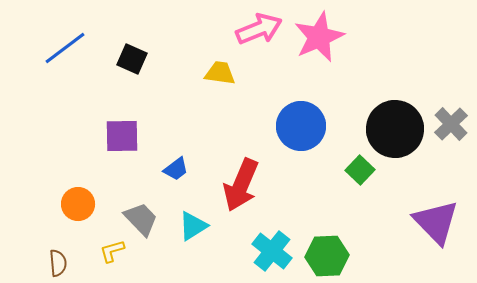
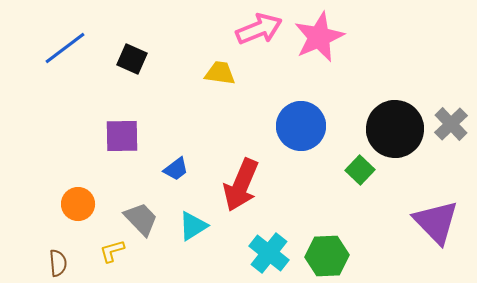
cyan cross: moved 3 px left, 2 px down
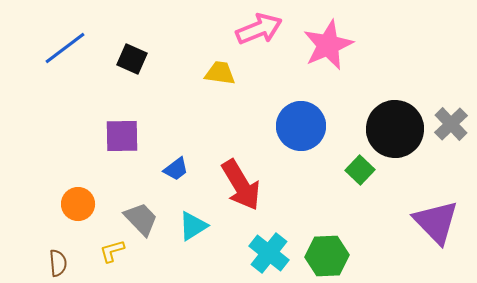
pink star: moved 9 px right, 8 px down
red arrow: rotated 54 degrees counterclockwise
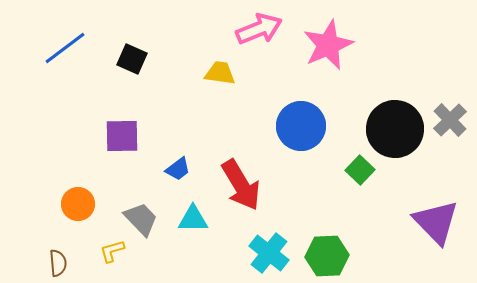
gray cross: moved 1 px left, 4 px up
blue trapezoid: moved 2 px right
cyan triangle: moved 7 px up; rotated 32 degrees clockwise
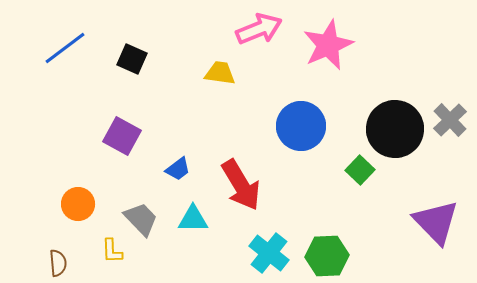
purple square: rotated 30 degrees clockwise
yellow L-shape: rotated 76 degrees counterclockwise
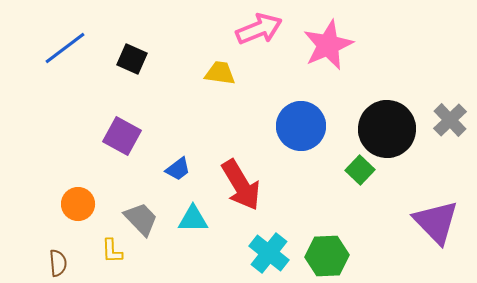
black circle: moved 8 px left
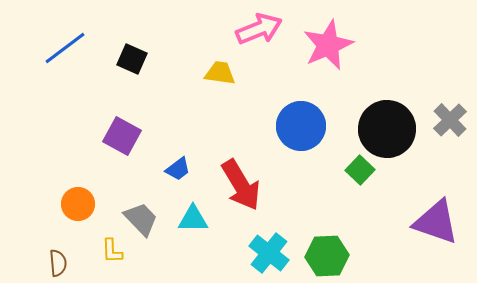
purple triangle: rotated 27 degrees counterclockwise
